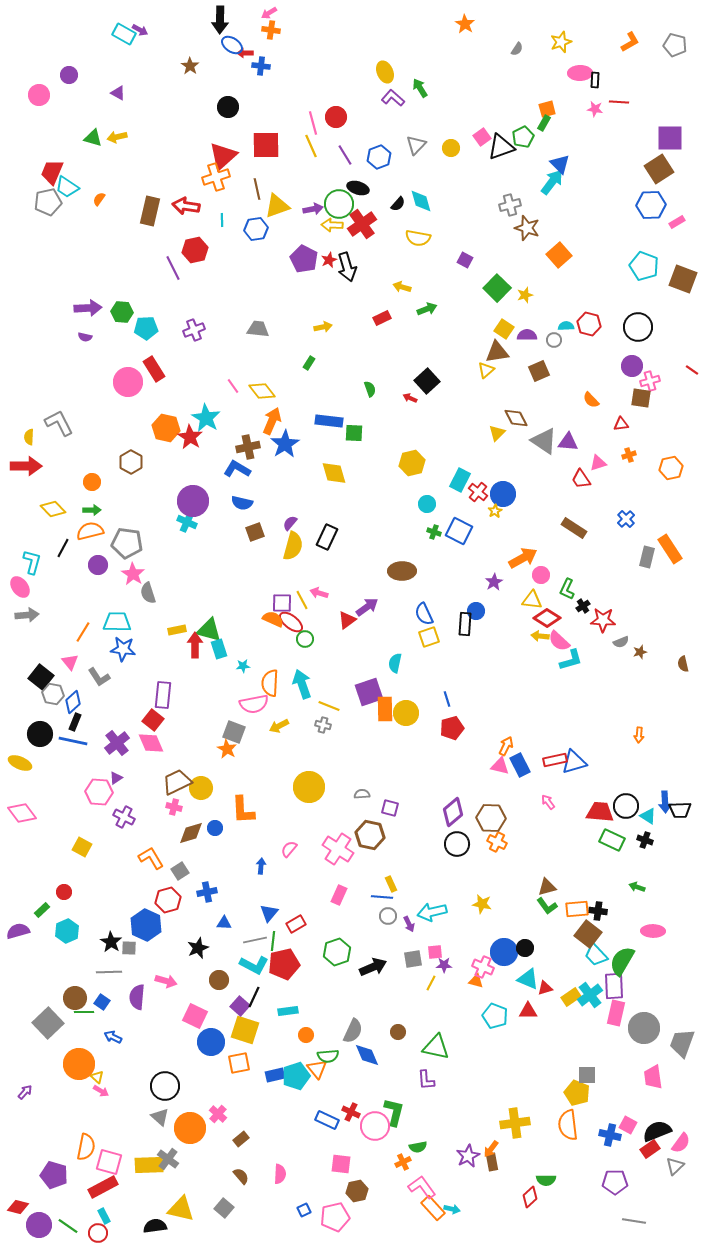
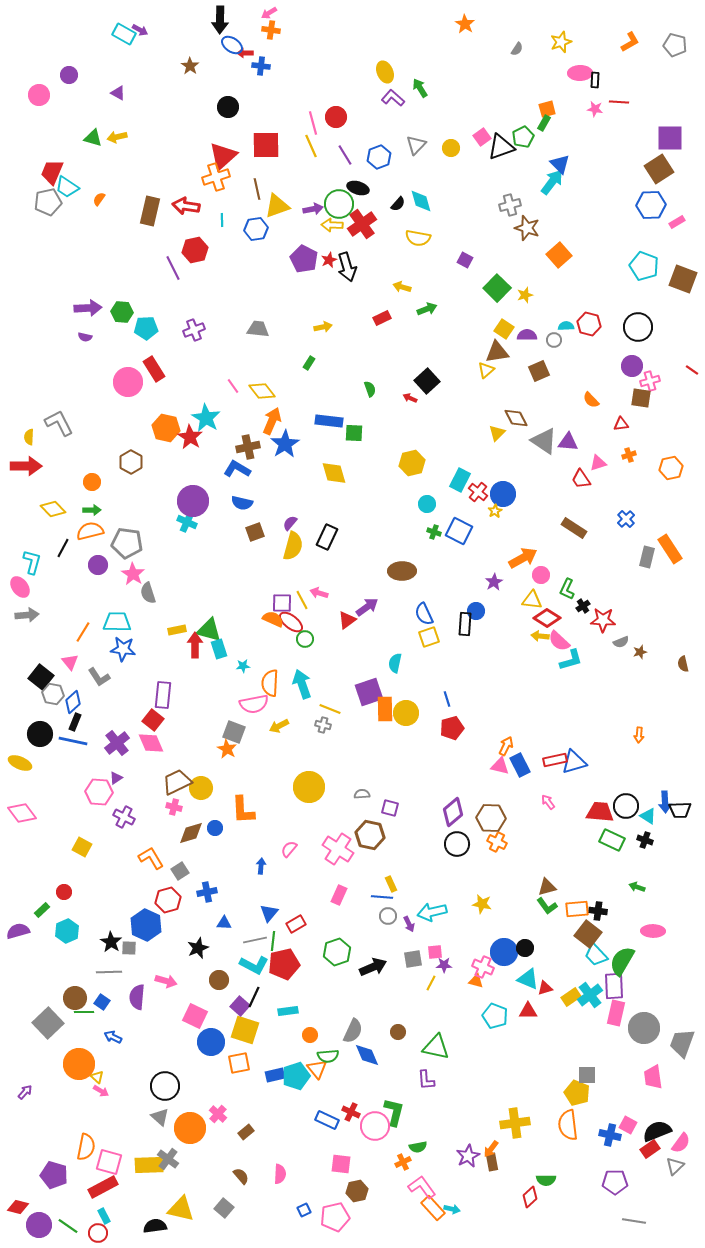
yellow line at (329, 706): moved 1 px right, 3 px down
orange circle at (306, 1035): moved 4 px right
brown rectangle at (241, 1139): moved 5 px right, 7 px up
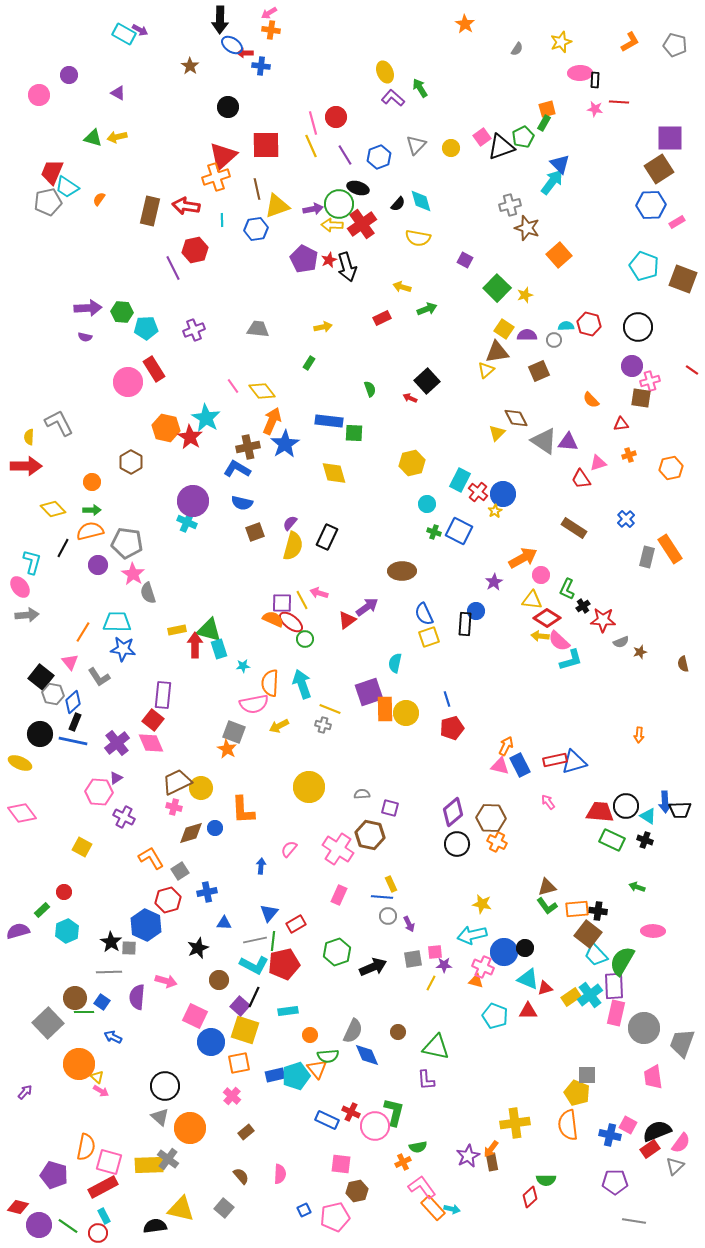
cyan arrow at (432, 912): moved 40 px right, 23 px down
pink cross at (218, 1114): moved 14 px right, 18 px up
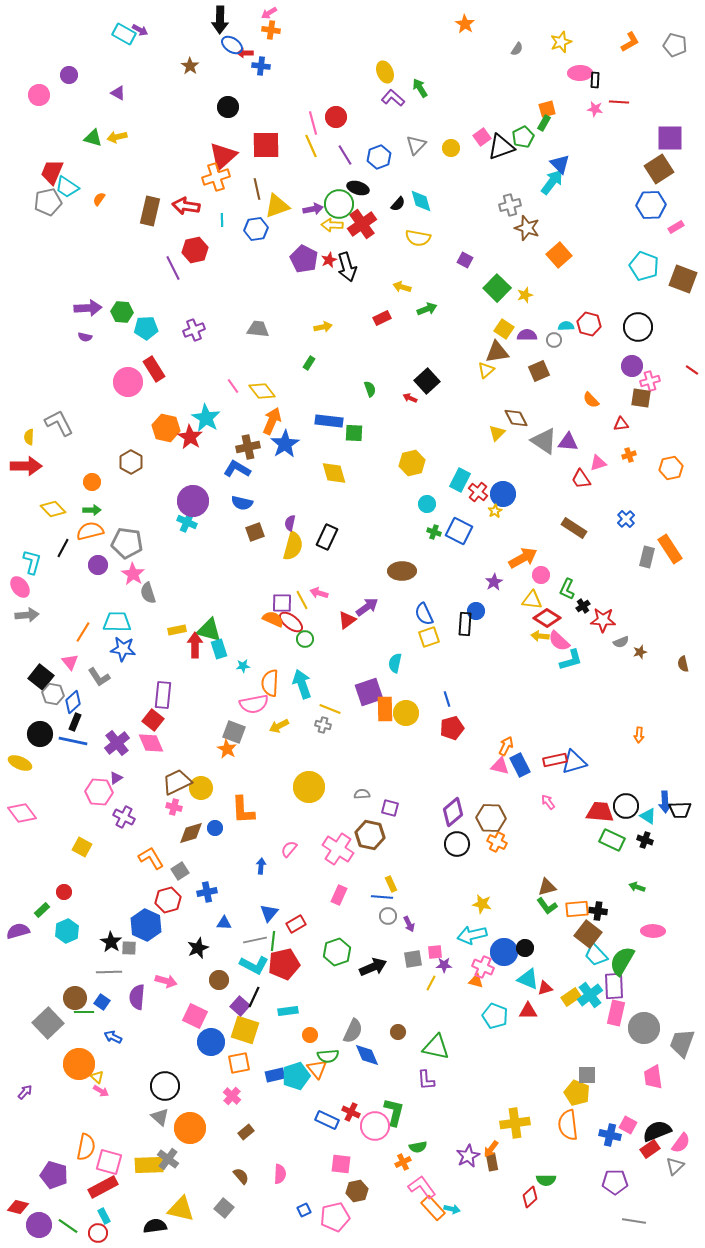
pink rectangle at (677, 222): moved 1 px left, 5 px down
purple semicircle at (290, 523): rotated 28 degrees counterclockwise
